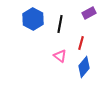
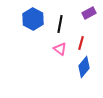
pink triangle: moved 7 px up
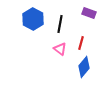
purple rectangle: rotated 48 degrees clockwise
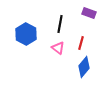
blue hexagon: moved 7 px left, 15 px down
pink triangle: moved 2 px left, 1 px up
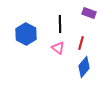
black line: rotated 12 degrees counterclockwise
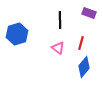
black line: moved 4 px up
blue hexagon: moved 9 px left; rotated 15 degrees clockwise
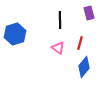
purple rectangle: rotated 56 degrees clockwise
blue hexagon: moved 2 px left
red line: moved 1 px left
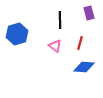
blue hexagon: moved 2 px right
pink triangle: moved 3 px left, 2 px up
blue diamond: rotated 55 degrees clockwise
